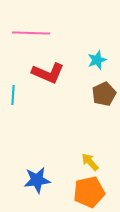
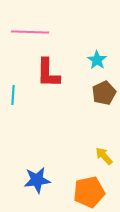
pink line: moved 1 px left, 1 px up
cyan star: rotated 18 degrees counterclockwise
red L-shape: rotated 68 degrees clockwise
brown pentagon: moved 1 px up
yellow arrow: moved 14 px right, 6 px up
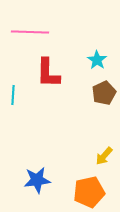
yellow arrow: rotated 96 degrees counterclockwise
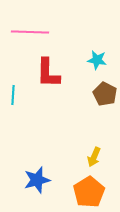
cyan star: rotated 24 degrees counterclockwise
brown pentagon: moved 1 px right, 1 px down; rotated 20 degrees counterclockwise
yellow arrow: moved 10 px left, 1 px down; rotated 18 degrees counterclockwise
blue star: rotated 8 degrees counterclockwise
orange pentagon: rotated 20 degrees counterclockwise
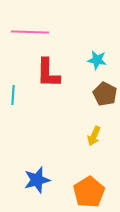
yellow arrow: moved 21 px up
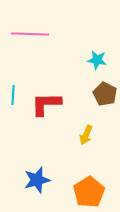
pink line: moved 2 px down
red L-shape: moved 2 px left, 31 px down; rotated 88 degrees clockwise
yellow arrow: moved 8 px left, 1 px up
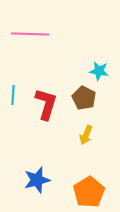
cyan star: moved 2 px right, 11 px down
brown pentagon: moved 21 px left, 4 px down
red L-shape: rotated 108 degrees clockwise
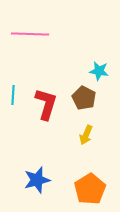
orange pentagon: moved 1 px right, 3 px up
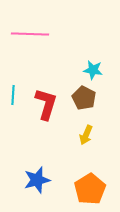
cyan star: moved 6 px left, 1 px up
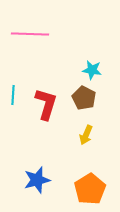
cyan star: moved 1 px left
